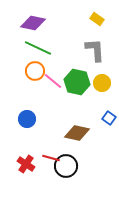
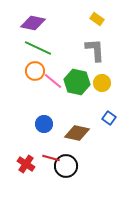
blue circle: moved 17 px right, 5 px down
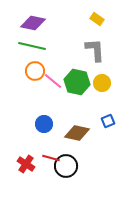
green line: moved 6 px left, 2 px up; rotated 12 degrees counterclockwise
blue square: moved 1 px left, 3 px down; rotated 32 degrees clockwise
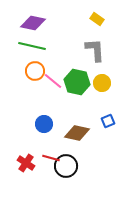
red cross: moved 1 px up
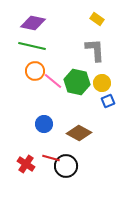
blue square: moved 20 px up
brown diamond: moved 2 px right; rotated 15 degrees clockwise
red cross: moved 1 px down
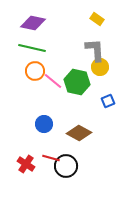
green line: moved 2 px down
yellow circle: moved 2 px left, 16 px up
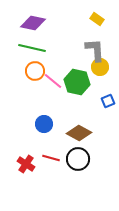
black circle: moved 12 px right, 7 px up
